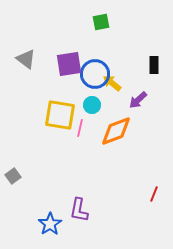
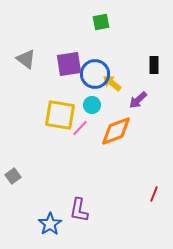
pink line: rotated 30 degrees clockwise
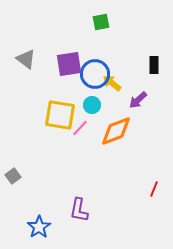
red line: moved 5 px up
blue star: moved 11 px left, 3 px down
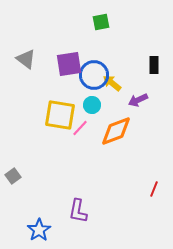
blue circle: moved 1 px left, 1 px down
purple arrow: rotated 18 degrees clockwise
purple L-shape: moved 1 px left, 1 px down
blue star: moved 3 px down
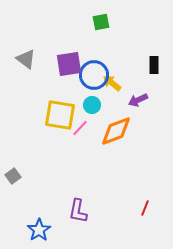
red line: moved 9 px left, 19 px down
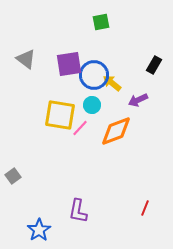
black rectangle: rotated 30 degrees clockwise
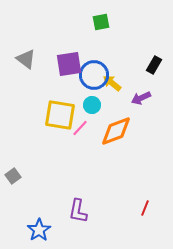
purple arrow: moved 3 px right, 2 px up
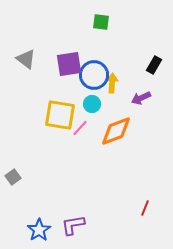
green square: rotated 18 degrees clockwise
yellow arrow: rotated 54 degrees clockwise
cyan circle: moved 1 px up
gray square: moved 1 px down
purple L-shape: moved 5 px left, 14 px down; rotated 70 degrees clockwise
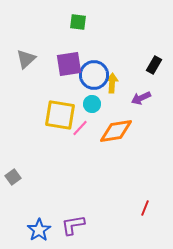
green square: moved 23 px left
gray triangle: rotated 40 degrees clockwise
orange diamond: rotated 12 degrees clockwise
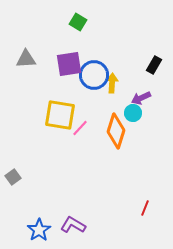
green square: rotated 24 degrees clockwise
gray triangle: rotated 40 degrees clockwise
cyan circle: moved 41 px right, 9 px down
orange diamond: rotated 64 degrees counterclockwise
purple L-shape: rotated 40 degrees clockwise
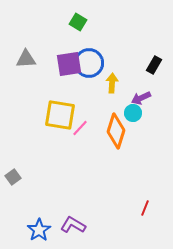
blue circle: moved 5 px left, 12 px up
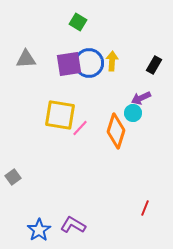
yellow arrow: moved 22 px up
